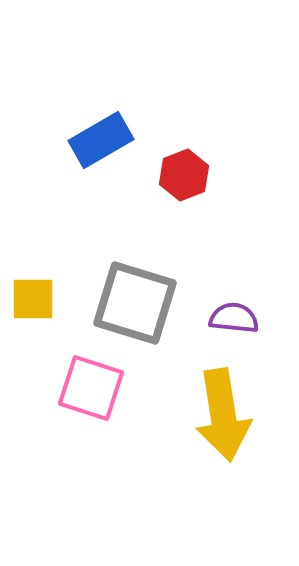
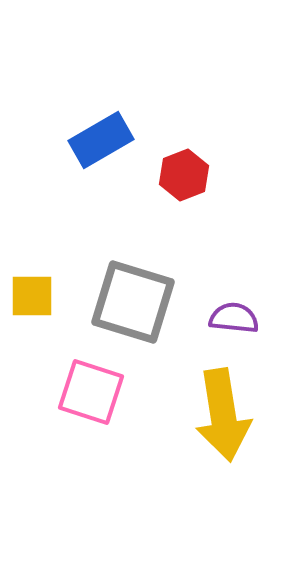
yellow square: moved 1 px left, 3 px up
gray square: moved 2 px left, 1 px up
pink square: moved 4 px down
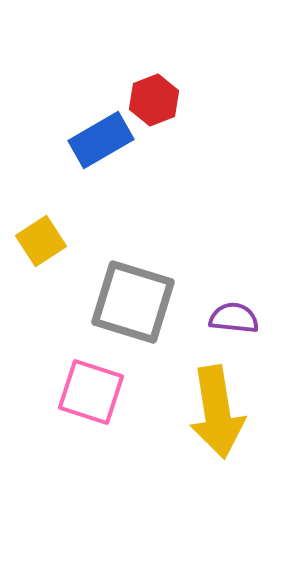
red hexagon: moved 30 px left, 75 px up
yellow square: moved 9 px right, 55 px up; rotated 33 degrees counterclockwise
yellow arrow: moved 6 px left, 3 px up
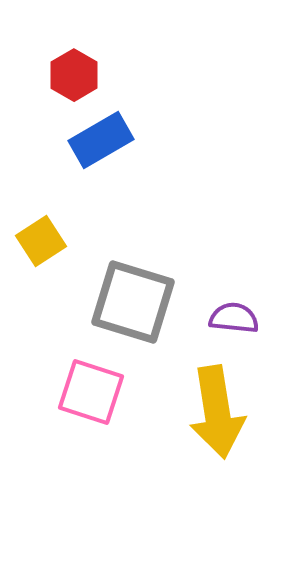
red hexagon: moved 80 px left, 25 px up; rotated 9 degrees counterclockwise
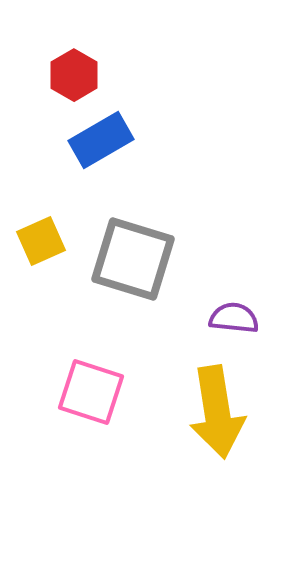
yellow square: rotated 9 degrees clockwise
gray square: moved 43 px up
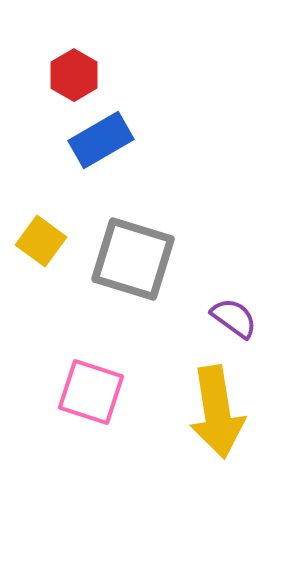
yellow square: rotated 30 degrees counterclockwise
purple semicircle: rotated 30 degrees clockwise
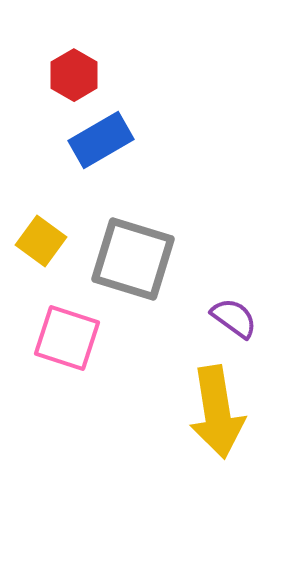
pink square: moved 24 px left, 54 px up
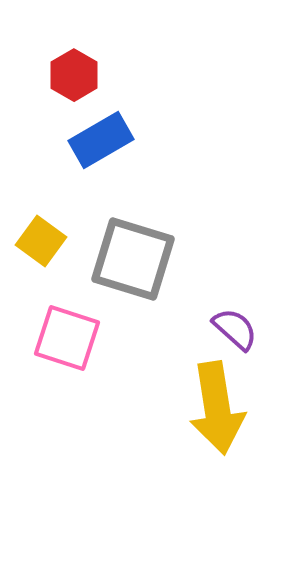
purple semicircle: moved 1 px right, 11 px down; rotated 6 degrees clockwise
yellow arrow: moved 4 px up
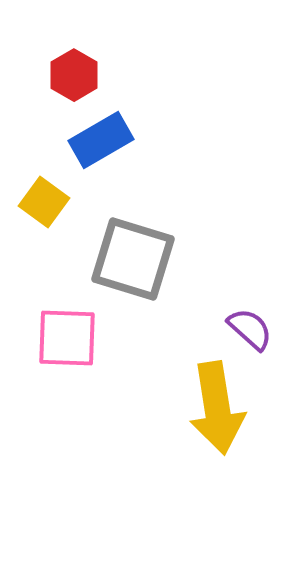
yellow square: moved 3 px right, 39 px up
purple semicircle: moved 15 px right
pink square: rotated 16 degrees counterclockwise
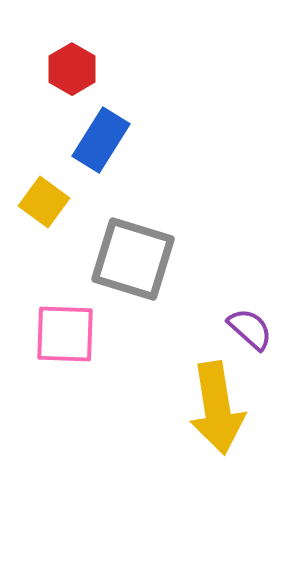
red hexagon: moved 2 px left, 6 px up
blue rectangle: rotated 28 degrees counterclockwise
pink square: moved 2 px left, 4 px up
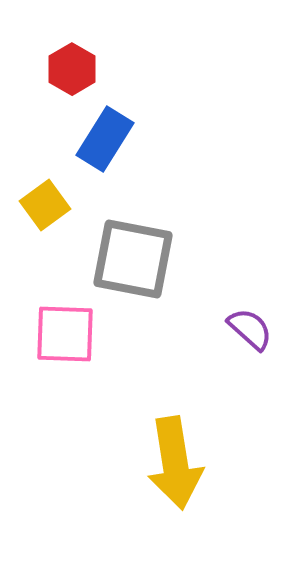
blue rectangle: moved 4 px right, 1 px up
yellow square: moved 1 px right, 3 px down; rotated 18 degrees clockwise
gray square: rotated 6 degrees counterclockwise
yellow arrow: moved 42 px left, 55 px down
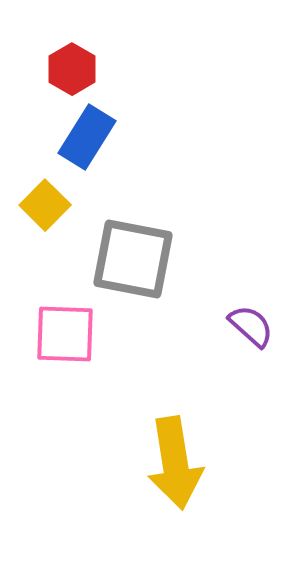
blue rectangle: moved 18 px left, 2 px up
yellow square: rotated 9 degrees counterclockwise
purple semicircle: moved 1 px right, 3 px up
